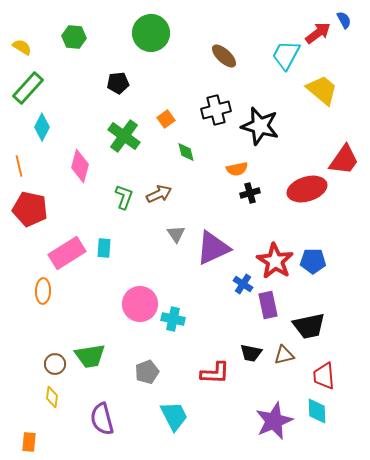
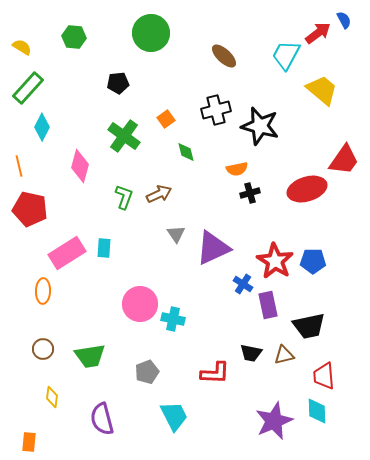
brown circle at (55, 364): moved 12 px left, 15 px up
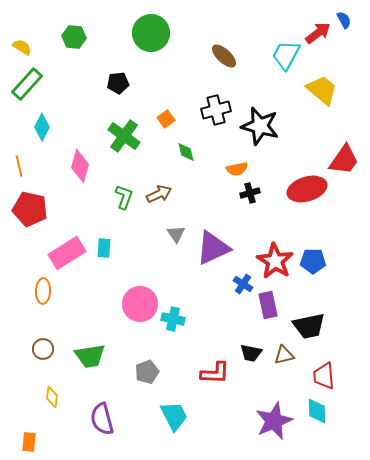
green rectangle at (28, 88): moved 1 px left, 4 px up
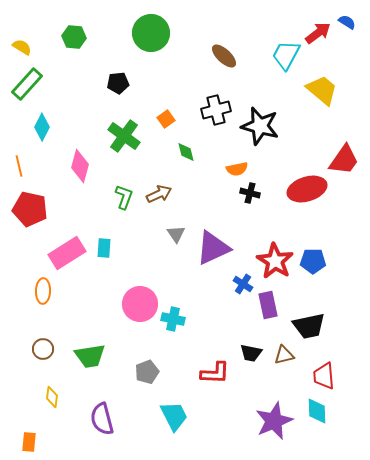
blue semicircle at (344, 20): moved 3 px right, 2 px down; rotated 30 degrees counterclockwise
black cross at (250, 193): rotated 30 degrees clockwise
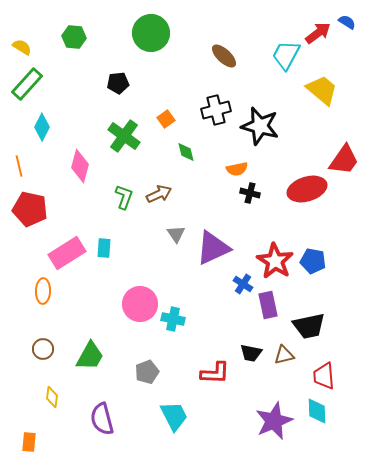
blue pentagon at (313, 261): rotated 10 degrees clockwise
green trapezoid at (90, 356): rotated 52 degrees counterclockwise
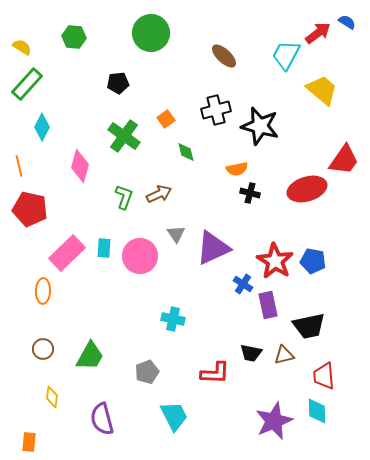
pink rectangle at (67, 253): rotated 12 degrees counterclockwise
pink circle at (140, 304): moved 48 px up
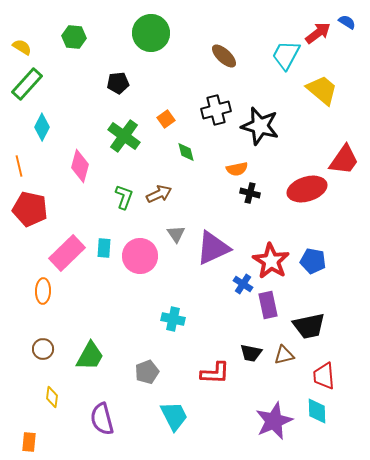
red star at (275, 261): moved 4 px left
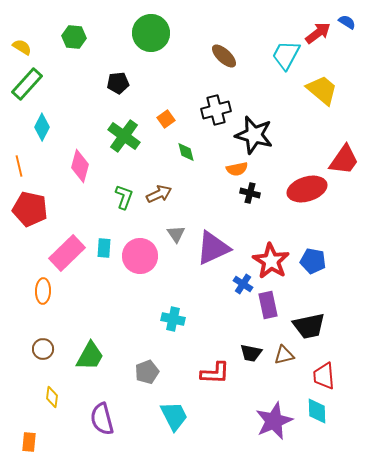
black star at (260, 126): moved 6 px left, 9 px down
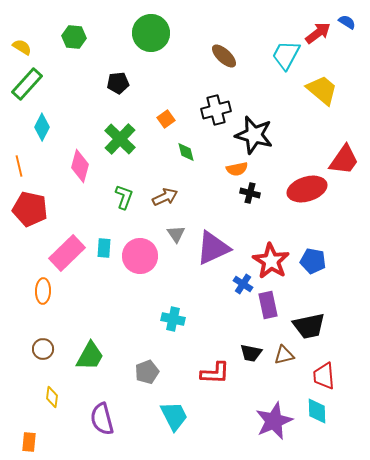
green cross at (124, 136): moved 4 px left, 3 px down; rotated 8 degrees clockwise
brown arrow at (159, 194): moved 6 px right, 3 px down
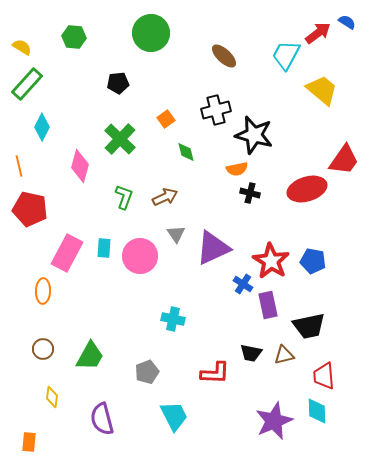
pink rectangle at (67, 253): rotated 18 degrees counterclockwise
